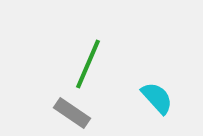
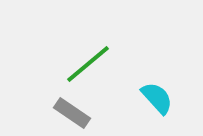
green line: rotated 27 degrees clockwise
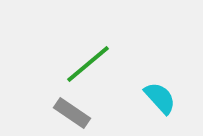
cyan semicircle: moved 3 px right
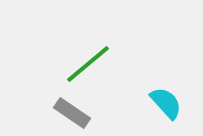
cyan semicircle: moved 6 px right, 5 px down
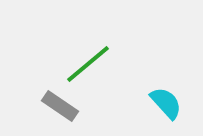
gray rectangle: moved 12 px left, 7 px up
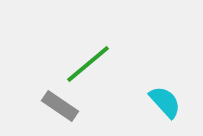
cyan semicircle: moved 1 px left, 1 px up
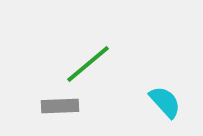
gray rectangle: rotated 36 degrees counterclockwise
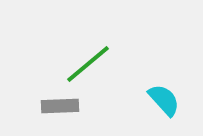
cyan semicircle: moved 1 px left, 2 px up
